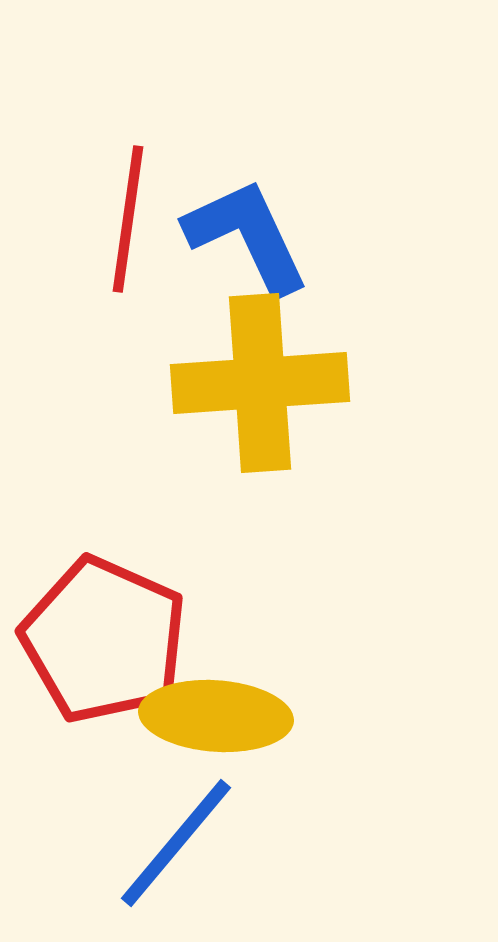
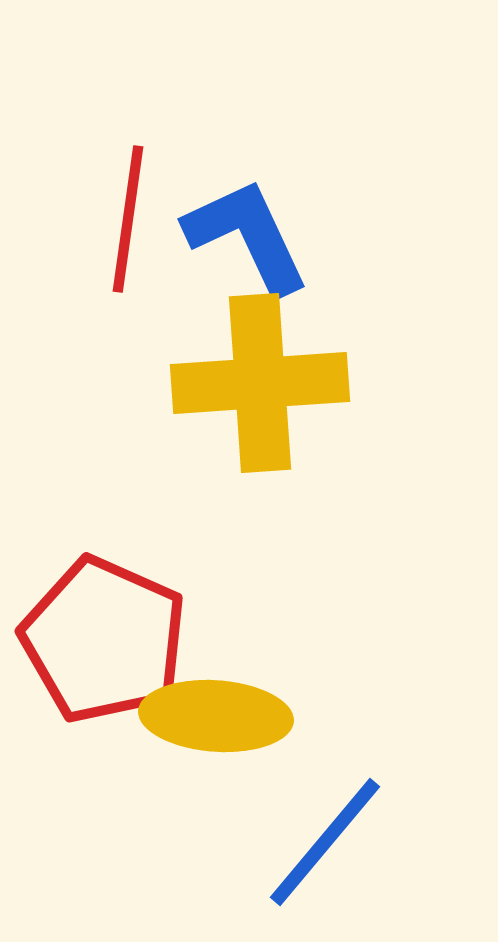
blue line: moved 149 px right, 1 px up
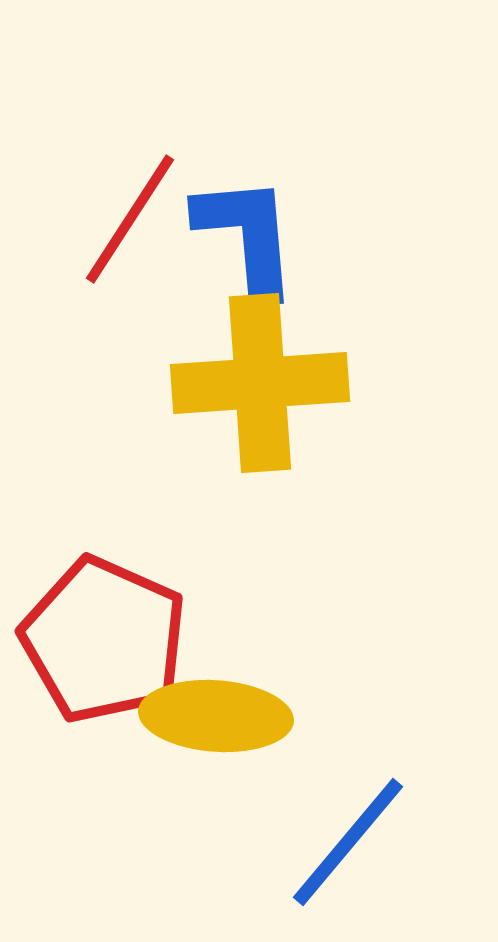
red line: moved 2 px right; rotated 25 degrees clockwise
blue L-shape: rotated 20 degrees clockwise
blue line: moved 23 px right
